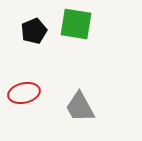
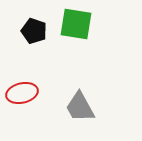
black pentagon: rotated 30 degrees counterclockwise
red ellipse: moved 2 px left
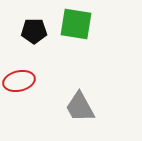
black pentagon: rotated 20 degrees counterclockwise
red ellipse: moved 3 px left, 12 px up
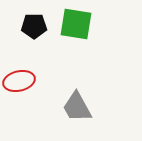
black pentagon: moved 5 px up
gray trapezoid: moved 3 px left
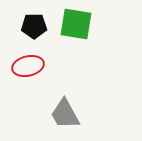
red ellipse: moved 9 px right, 15 px up
gray trapezoid: moved 12 px left, 7 px down
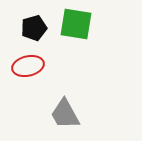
black pentagon: moved 2 px down; rotated 15 degrees counterclockwise
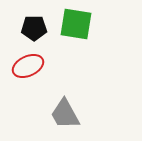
black pentagon: rotated 15 degrees clockwise
red ellipse: rotated 12 degrees counterclockwise
